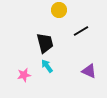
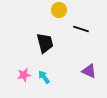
black line: moved 2 px up; rotated 49 degrees clockwise
cyan arrow: moved 3 px left, 11 px down
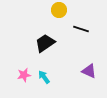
black trapezoid: rotated 110 degrees counterclockwise
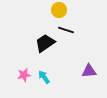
black line: moved 15 px left, 1 px down
purple triangle: rotated 28 degrees counterclockwise
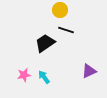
yellow circle: moved 1 px right
purple triangle: rotated 21 degrees counterclockwise
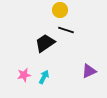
cyan arrow: rotated 64 degrees clockwise
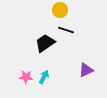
purple triangle: moved 3 px left, 1 px up
pink star: moved 2 px right, 2 px down; rotated 16 degrees clockwise
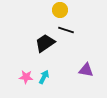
purple triangle: rotated 35 degrees clockwise
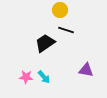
cyan arrow: rotated 112 degrees clockwise
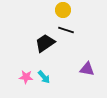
yellow circle: moved 3 px right
purple triangle: moved 1 px right, 1 px up
